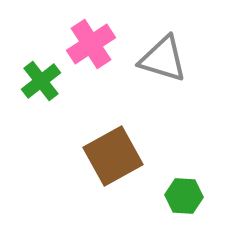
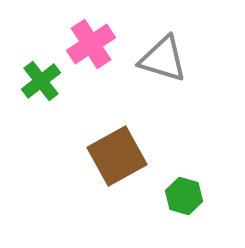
brown square: moved 4 px right
green hexagon: rotated 12 degrees clockwise
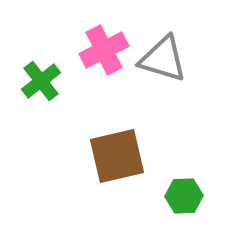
pink cross: moved 13 px right, 6 px down; rotated 6 degrees clockwise
brown square: rotated 16 degrees clockwise
green hexagon: rotated 18 degrees counterclockwise
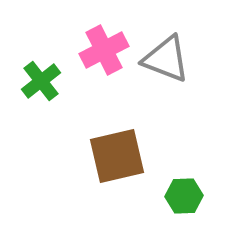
gray triangle: moved 3 px right; rotated 4 degrees clockwise
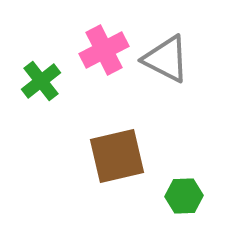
gray triangle: rotated 6 degrees clockwise
